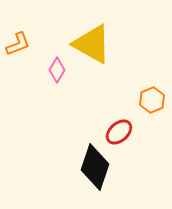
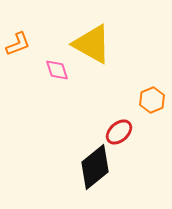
pink diamond: rotated 50 degrees counterclockwise
black diamond: rotated 33 degrees clockwise
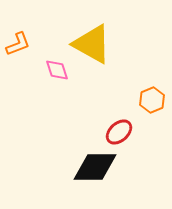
black diamond: rotated 39 degrees clockwise
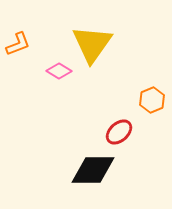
yellow triangle: rotated 36 degrees clockwise
pink diamond: moved 2 px right, 1 px down; rotated 40 degrees counterclockwise
black diamond: moved 2 px left, 3 px down
